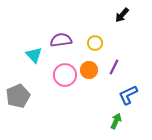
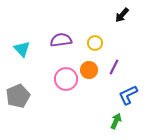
cyan triangle: moved 12 px left, 6 px up
pink circle: moved 1 px right, 4 px down
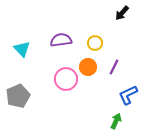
black arrow: moved 2 px up
orange circle: moved 1 px left, 3 px up
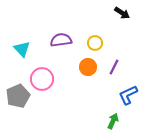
black arrow: rotated 98 degrees counterclockwise
pink circle: moved 24 px left
green arrow: moved 3 px left
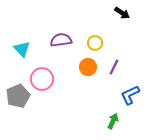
blue L-shape: moved 2 px right
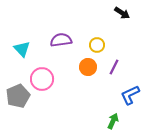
yellow circle: moved 2 px right, 2 px down
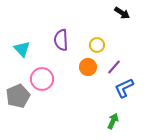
purple semicircle: rotated 85 degrees counterclockwise
purple line: rotated 14 degrees clockwise
blue L-shape: moved 6 px left, 7 px up
